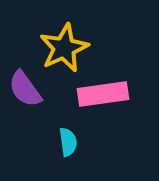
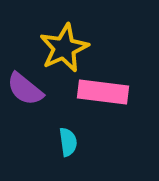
purple semicircle: rotated 15 degrees counterclockwise
pink rectangle: moved 2 px up; rotated 15 degrees clockwise
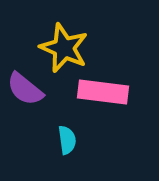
yellow star: rotated 24 degrees counterclockwise
cyan semicircle: moved 1 px left, 2 px up
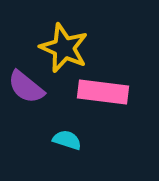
purple semicircle: moved 1 px right, 2 px up
cyan semicircle: rotated 64 degrees counterclockwise
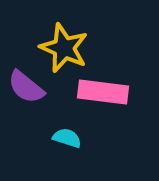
cyan semicircle: moved 2 px up
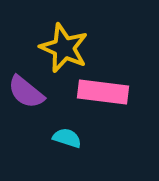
purple semicircle: moved 5 px down
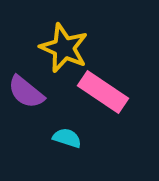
pink rectangle: rotated 27 degrees clockwise
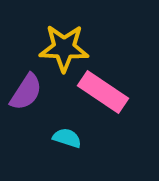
yellow star: rotated 21 degrees counterclockwise
purple semicircle: rotated 96 degrees counterclockwise
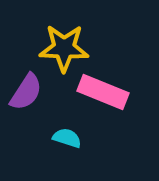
pink rectangle: rotated 12 degrees counterclockwise
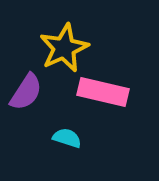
yellow star: rotated 27 degrees counterclockwise
pink rectangle: rotated 9 degrees counterclockwise
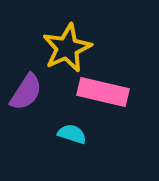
yellow star: moved 3 px right
cyan semicircle: moved 5 px right, 4 px up
